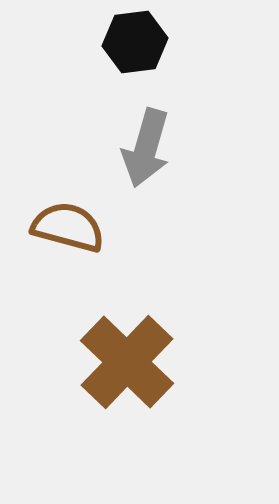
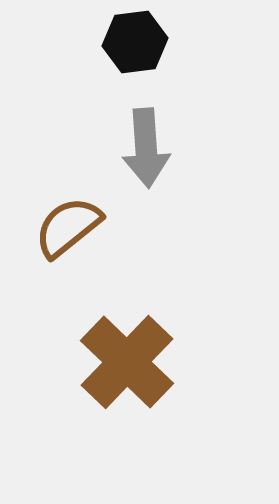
gray arrow: rotated 20 degrees counterclockwise
brown semicircle: rotated 54 degrees counterclockwise
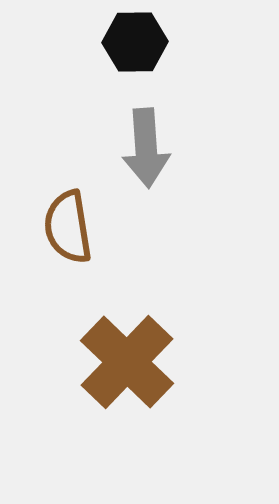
black hexagon: rotated 6 degrees clockwise
brown semicircle: rotated 60 degrees counterclockwise
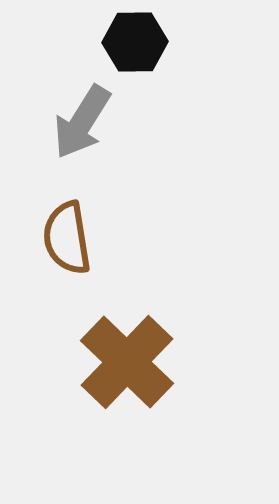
gray arrow: moved 64 px left, 26 px up; rotated 36 degrees clockwise
brown semicircle: moved 1 px left, 11 px down
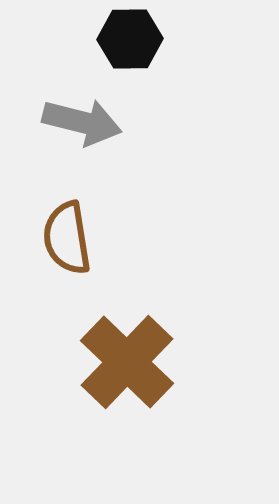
black hexagon: moved 5 px left, 3 px up
gray arrow: rotated 108 degrees counterclockwise
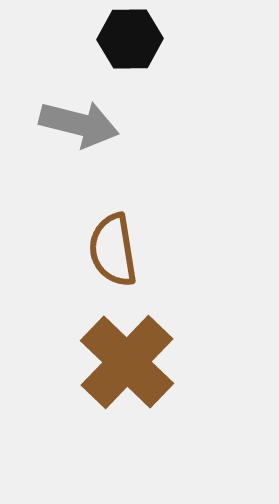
gray arrow: moved 3 px left, 2 px down
brown semicircle: moved 46 px right, 12 px down
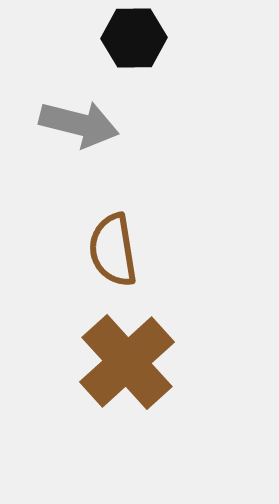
black hexagon: moved 4 px right, 1 px up
brown cross: rotated 4 degrees clockwise
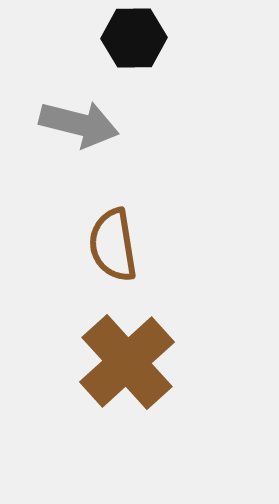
brown semicircle: moved 5 px up
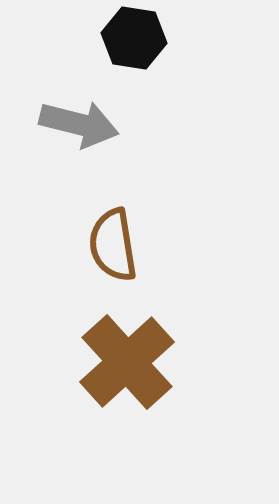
black hexagon: rotated 10 degrees clockwise
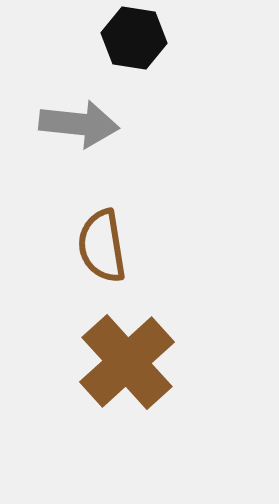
gray arrow: rotated 8 degrees counterclockwise
brown semicircle: moved 11 px left, 1 px down
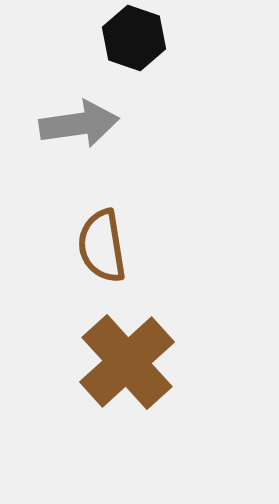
black hexagon: rotated 10 degrees clockwise
gray arrow: rotated 14 degrees counterclockwise
